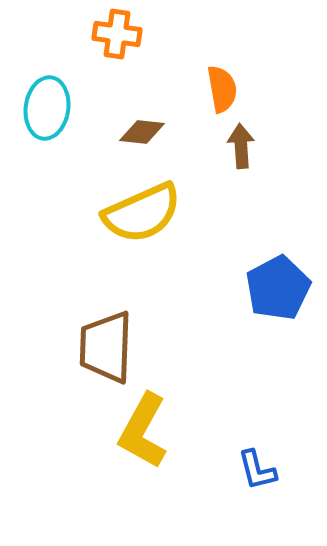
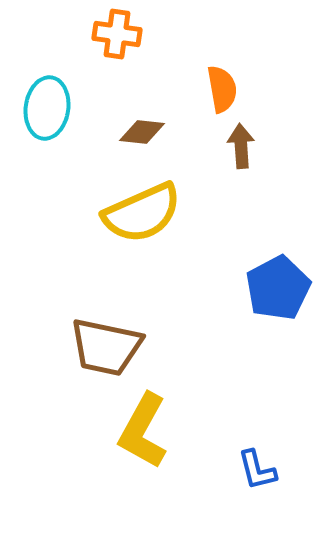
brown trapezoid: rotated 80 degrees counterclockwise
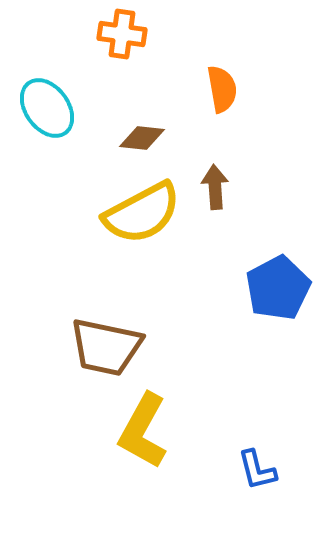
orange cross: moved 5 px right
cyan ellipse: rotated 44 degrees counterclockwise
brown diamond: moved 6 px down
brown arrow: moved 26 px left, 41 px down
yellow semicircle: rotated 4 degrees counterclockwise
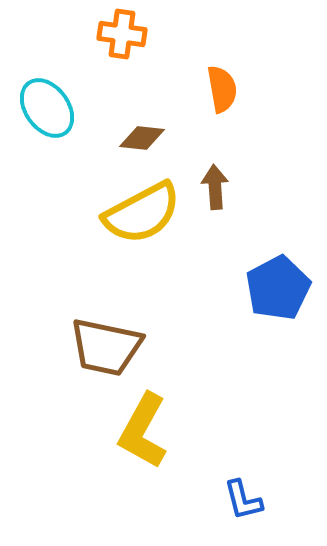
blue L-shape: moved 14 px left, 30 px down
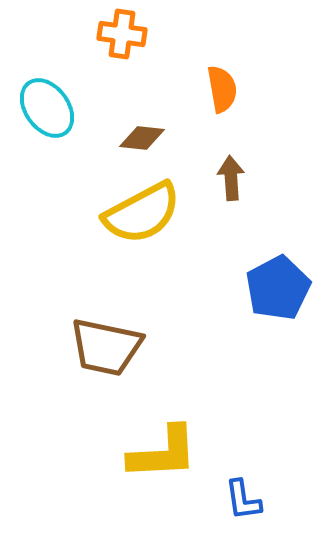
brown arrow: moved 16 px right, 9 px up
yellow L-shape: moved 20 px right, 22 px down; rotated 122 degrees counterclockwise
blue L-shape: rotated 6 degrees clockwise
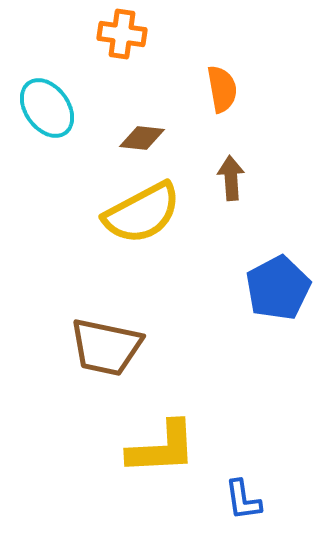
yellow L-shape: moved 1 px left, 5 px up
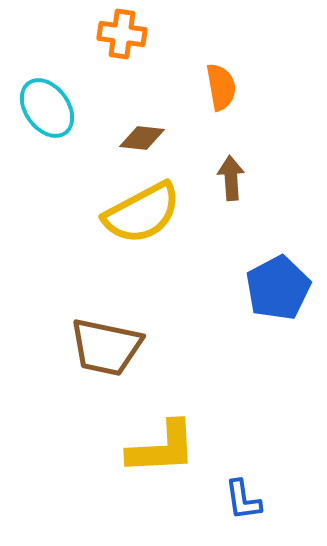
orange semicircle: moved 1 px left, 2 px up
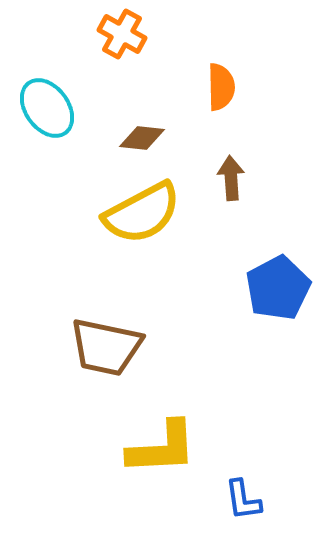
orange cross: rotated 21 degrees clockwise
orange semicircle: rotated 9 degrees clockwise
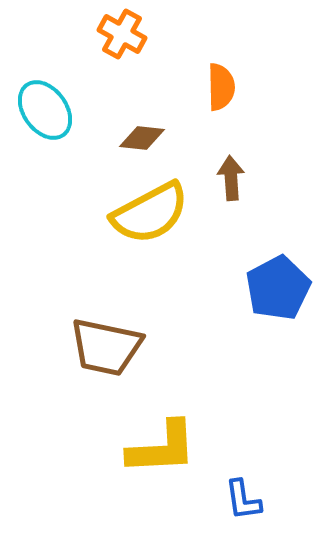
cyan ellipse: moved 2 px left, 2 px down
yellow semicircle: moved 8 px right
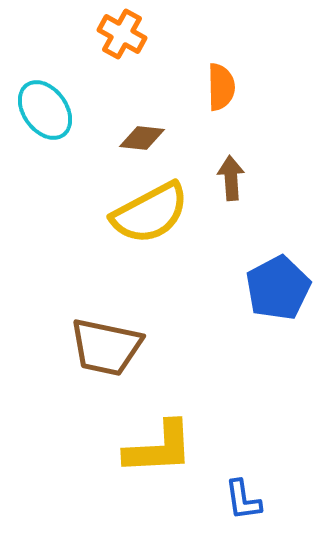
yellow L-shape: moved 3 px left
